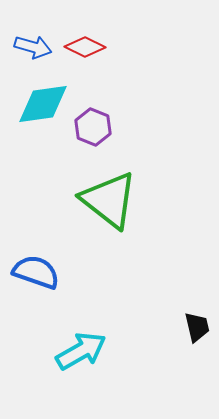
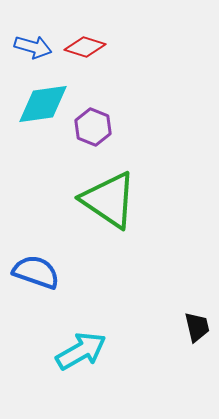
red diamond: rotated 9 degrees counterclockwise
green triangle: rotated 4 degrees counterclockwise
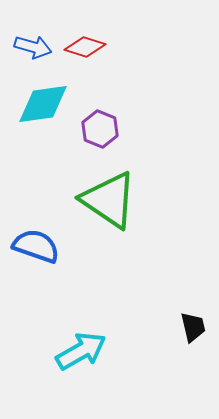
purple hexagon: moved 7 px right, 2 px down
blue semicircle: moved 26 px up
black trapezoid: moved 4 px left
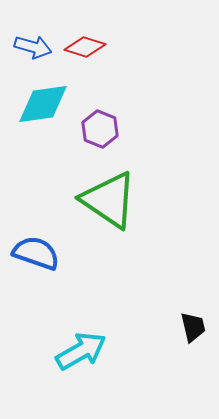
blue semicircle: moved 7 px down
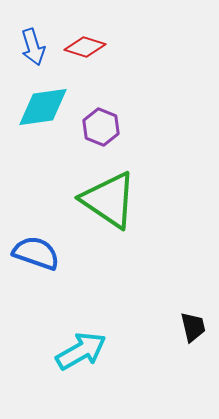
blue arrow: rotated 57 degrees clockwise
cyan diamond: moved 3 px down
purple hexagon: moved 1 px right, 2 px up
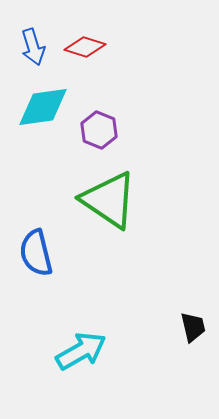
purple hexagon: moved 2 px left, 3 px down
blue semicircle: rotated 123 degrees counterclockwise
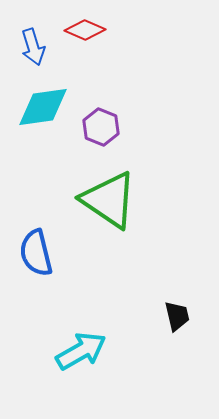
red diamond: moved 17 px up; rotated 6 degrees clockwise
purple hexagon: moved 2 px right, 3 px up
black trapezoid: moved 16 px left, 11 px up
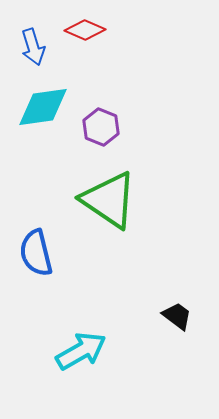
black trapezoid: rotated 40 degrees counterclockwise
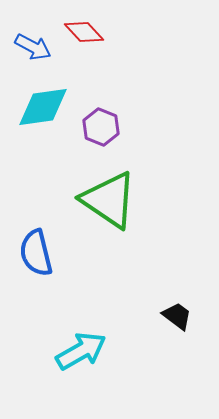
red diamond: moved 1 px left, 2 px down; rotated 24 degrees clockwise
blue arrow: rotated 45 degrees counterclockwise
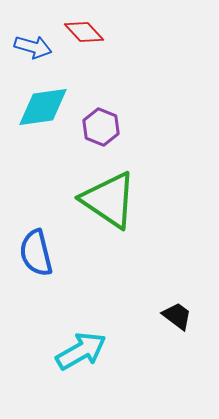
blue arrow: rotated 12 degrees counterclockwise
